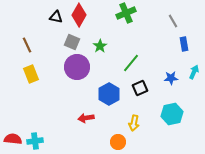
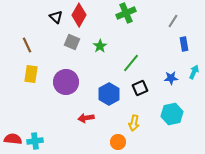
black triangle: rotated 32 degrees clockwise
gray line: rotated 64 degrees clockwise
purple circle: moved 11 px left, 15 px down
yellow rectangle: rotated 30 degrees clockwise
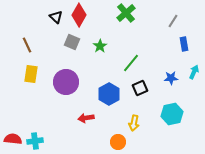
green cross: rotated 18 degrees counterclockwise
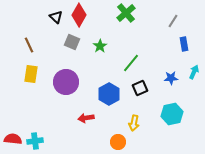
brown line: moved 2 px right
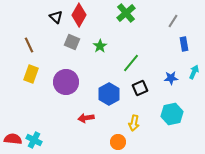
yellow rectangle: rotated 12 degrees clockwise
cyan cross: moved 1 px left, 1 px up; rotated 35 degrees clockwise
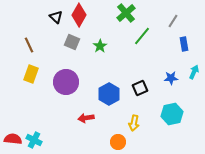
green line: moved 11 px right, 27 px up
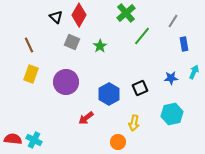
red arrow: rotated 28 degrees counterclockwise
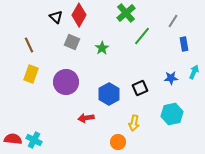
green star: moved 2 px right, 2 px down
red arrow: rotated 28 degrees clockwise
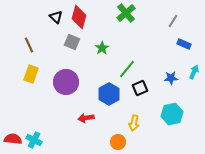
red diamond: moved 2 px down; rotated 15 degrees counterclockwise
green line: moved 15 px left, 33 px down
blue rectangle: rotated 56 degrees counterclockwise
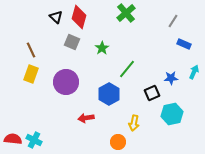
brown line: moved 2 px right, 5 px down
black square: moved 12 px right, 5 px down
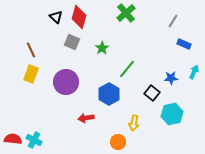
black square: rotated 28 degrees counterclockwise
